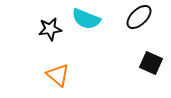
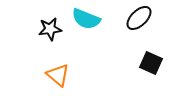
black ellipse: moved 1 px down
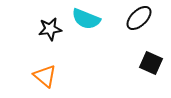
orange triangle: moved 13 px left, 1 px down
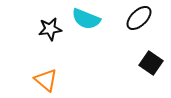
black square: rotated 10 degrees clockwise
orange triangle: moved 1 px right, 4 px down
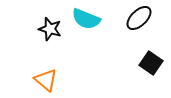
black star: rotated 25 degrees clockwise
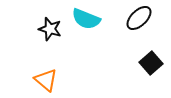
black square: rotated 15 degrees clockwise
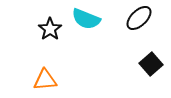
black star: rotated 20 degrees clockwise
black square: moved 1 px down
orange triangle: moved 1 px left; rotated 45 degrees counterclockwise
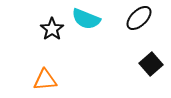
black star: moved 2 px right
